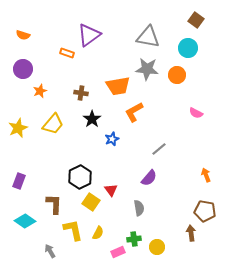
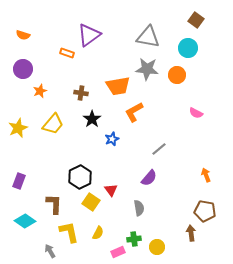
yellow L-shape: moved 4 px left, 2 px down
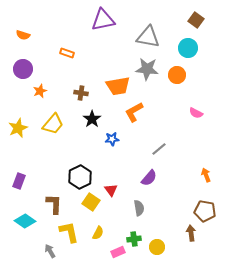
purple triangle: moved 14 px right, 15 px up; rotated 25 degrees clockwise
blue star: rotated 16 degrees clockwise
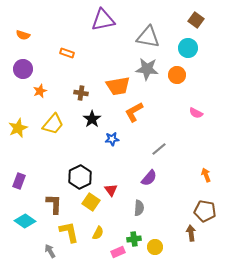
gray semicircle: rotated 14 degrees clockwise
yellow circle: moved 2 px left
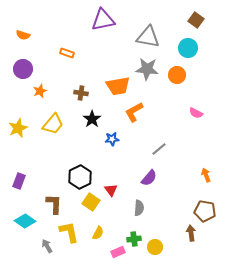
gray arrow: moved 3 px left, 5 px up
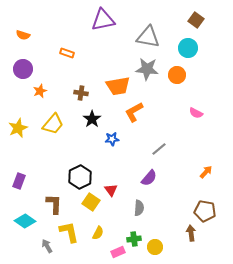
orange arrow: moved 3 px up; rotated 64 degrees clockwise
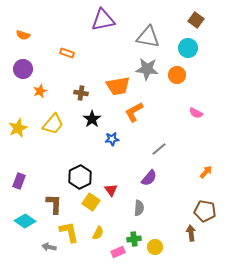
gray arrow: moved 2 px right, 1 px down; rotated 48 degrees counterclockwise
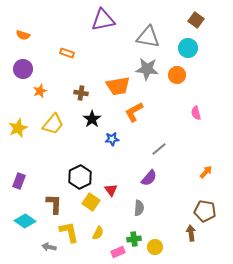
pink semicircle: rotated 48 degrees clockwise
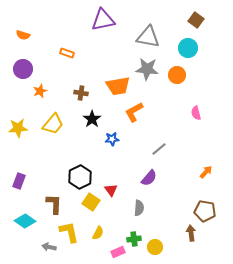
yellow star: rotated 18 degrees clockwise
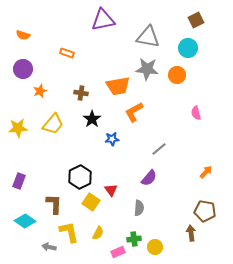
brown square: rotated 28 degrees clockwise
